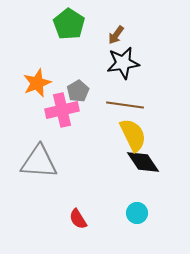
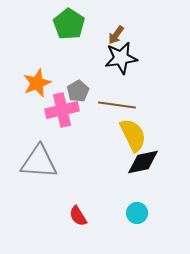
black star: moved 2 px left, 5 px up
brown line: moved 8 px left
black diamond: rotated 68 degrees counterclockwise
red semicircle: moved 3 px up
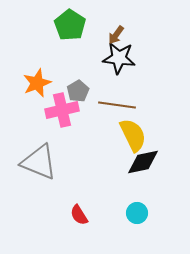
green pentagon: moved 1 px right, 1 px down
black star: moved 2 px left; rotated 16 degrees clockwise
gray triangle: rotated 18 degrees clockwise
red semicircle: moved 1 px right, 1 px up
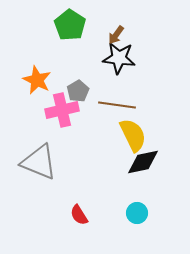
orange star: moved 3 px up; rotated 24 degrees counterclockwise
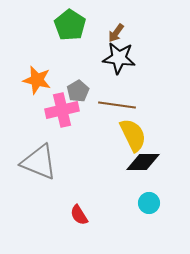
brown arrow: moved 2 px up
orange star: rotated 12 degrees counterclockwise
black diamond: rotated 12 degrees clockwise
cyan circle: moved 12 px right, 10 px up
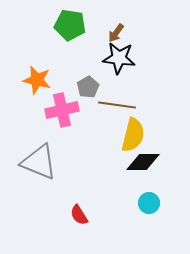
green pentagon: rotated 24 degrees counterclockwise
gray pentagon: moved 10 px right, 4 px up
yellow semicircle: rotated 40 degrees clockwise
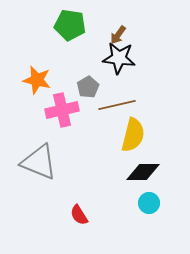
brown arrow: moved 2 px right, 2 px down
brown line: rotated 21 degrees counterclockwise
black diamond: moved 10 px down
